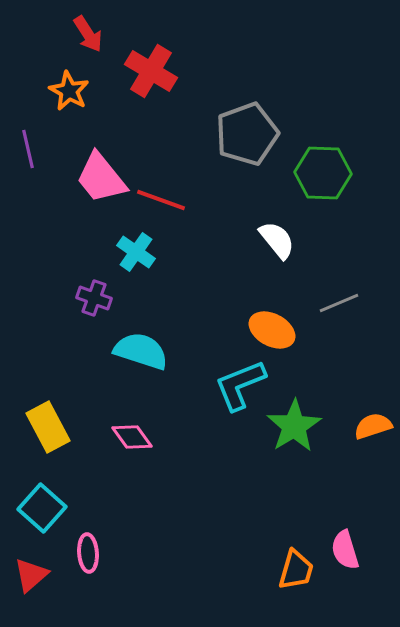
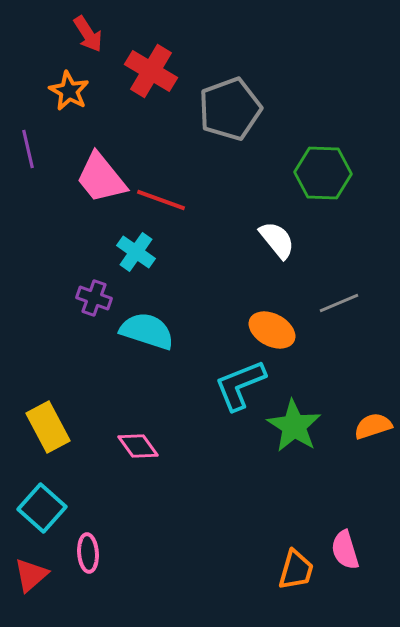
gray pentagon: moved 17 px left, 25 px up
cyan semicircle: moved 6 px right, 20 px up
green star: rotated 8 degrees counterclockwise
pink diamond: moved 6 px right, 9 px down
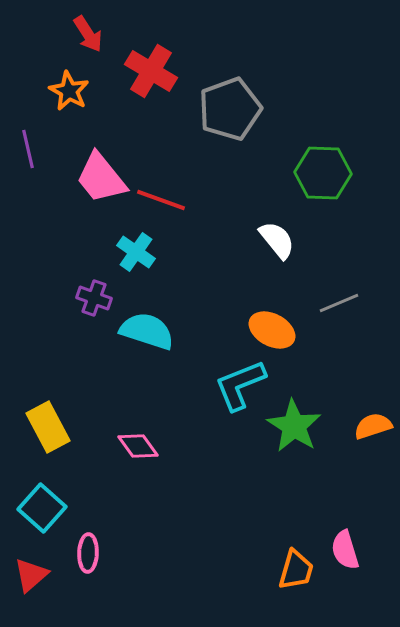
pink ellipse: rotated 6 degrees clockwise
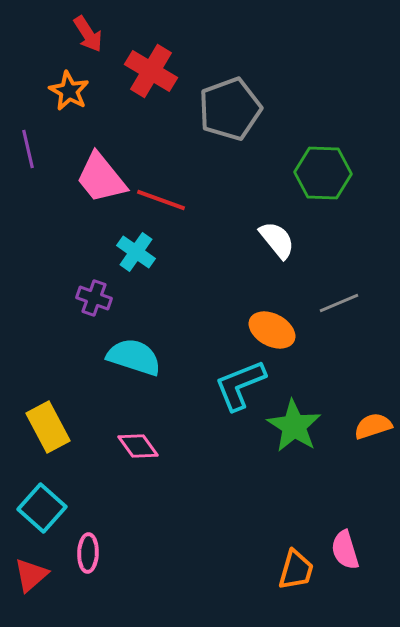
cyan semicircle: moved 13 px left, 26 px down
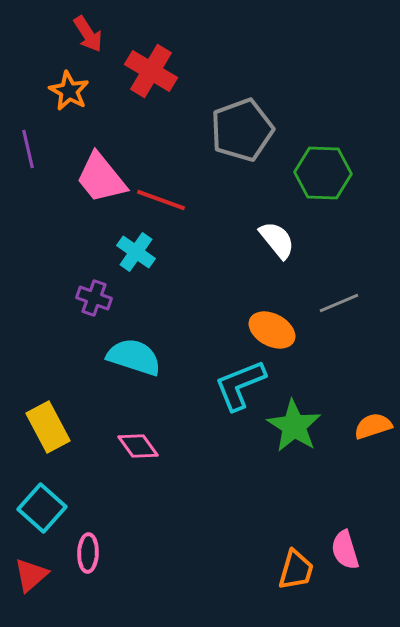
gray pentagon: moved 12 px right, 21 px down
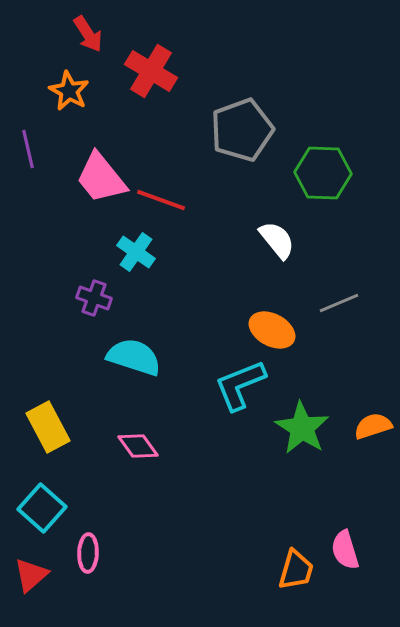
green star: moved 8 px right, 2 px down
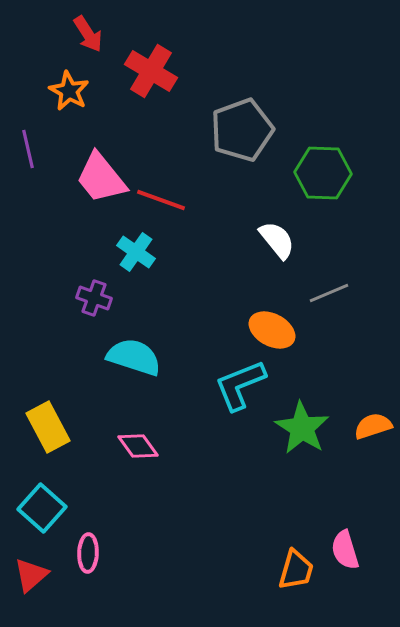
gray line: moved 10 px left, 10 px up
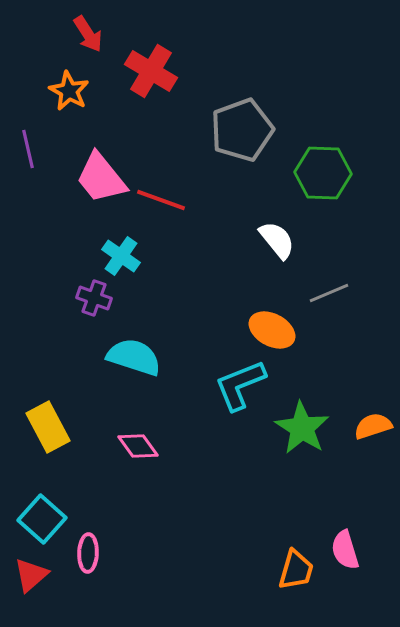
cyan cross: moved 15 px left, 4 px down
cyan square: moved 11 px down
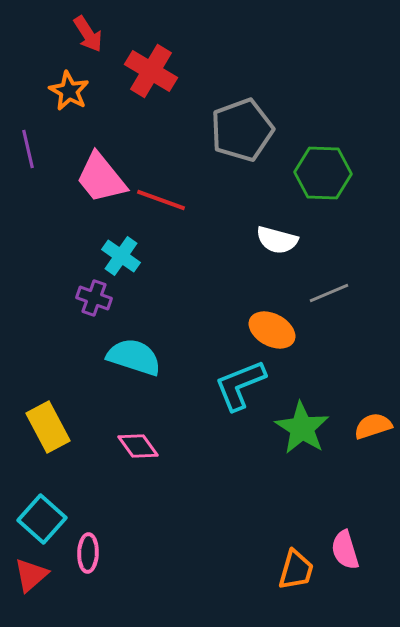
white semicircle: rotated 144 degrees clockwise
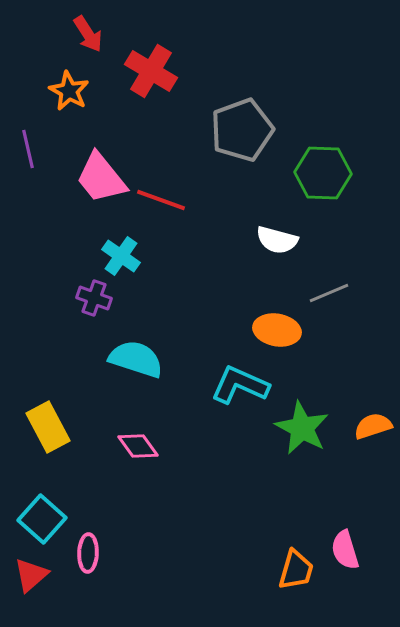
orange ellipse: moved 5 px right; rotated 18 degrees counterclockwise
cyan semicircle: moved 2 px right, 2 px down
cyan L-shape: rotated 46 degrees clockwise
green star: rotated 4 degrees counterclockwise
